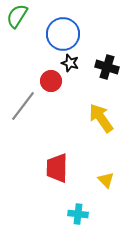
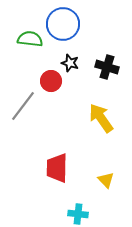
green semicircle: moved 13 px right, 23 px down; rotated 65 degrees clockwise
blue circle: moved 10 px up
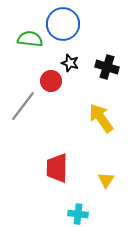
yellow triangle: rotated 18 degrees clockwise
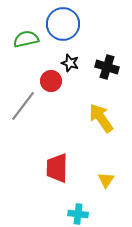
green semicircle: moved 4 px left; rotated 20 degrees counterclockwise
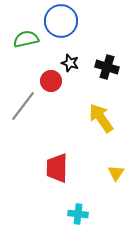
blue circle: moved 2 px left, 3 px up
yellow triangle: moved 10 px right, 7 px up
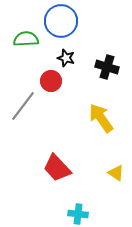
green semicircle: rotated 10 degrees clockwise
black star: moved 4 px left, 5 px up
red trapezoid: rotated 44 degrees counterclockwise
yellow triangle: rotated 30 degrees counterclockwise
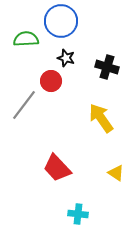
gray line: moved 1 px right, 1 px up
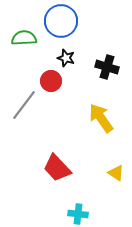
green semicircle: moved 2 px left, 1 px up
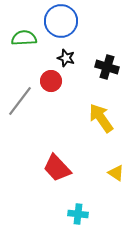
gray line: moved 4 px left, 4 px up
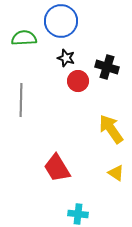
red circle: moved 27 px right
gray line: moved 1 px right, 1 px up; rotated 36 degrees counterclockwise
yellow arrow: moved 10 px right, 11 px down
red trapezoid: rotated 12 degrees clockwise
